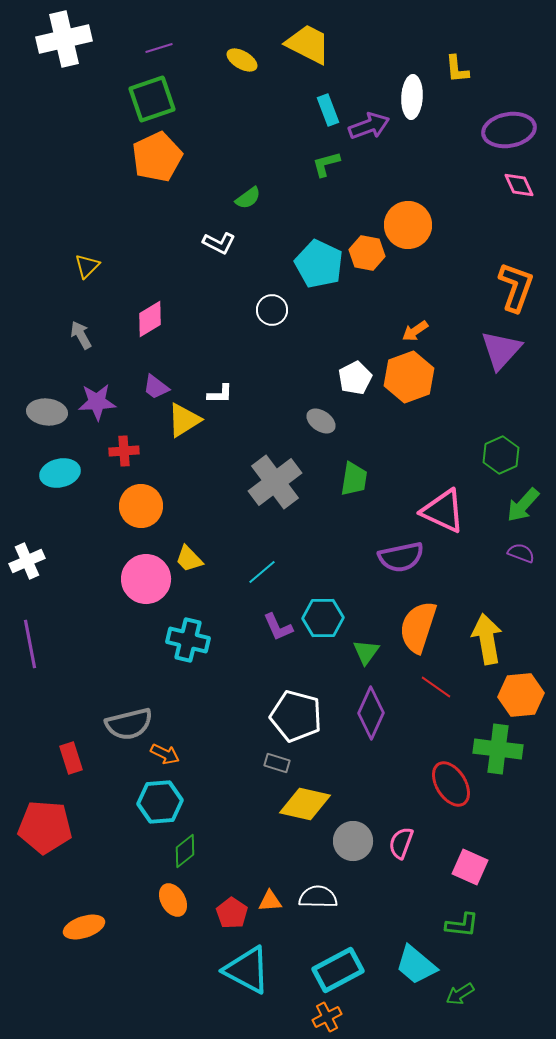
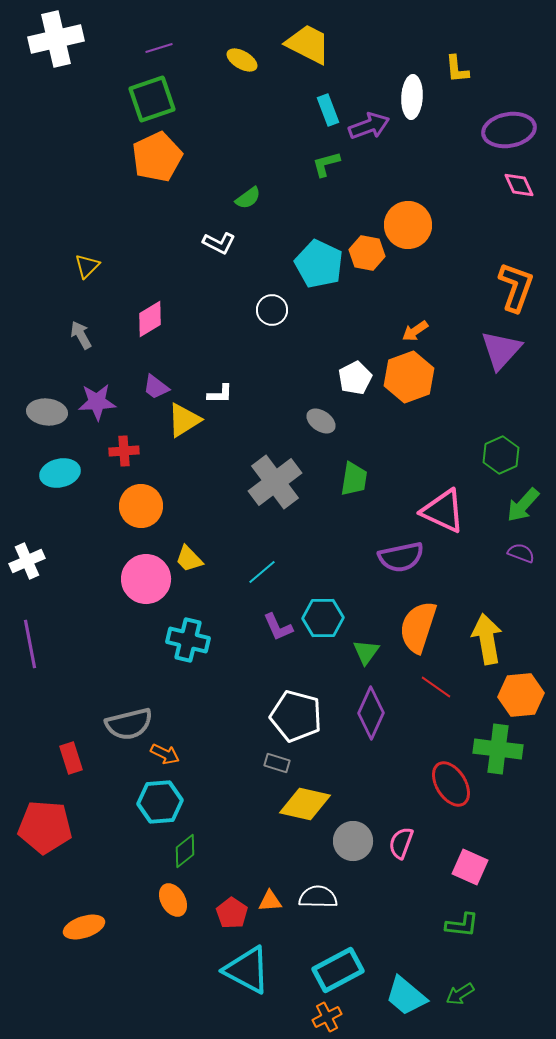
white cross at (64, 39): moved 8 px left
cyan trapezoid at (416, 965): moved 10 px left, 31 px down
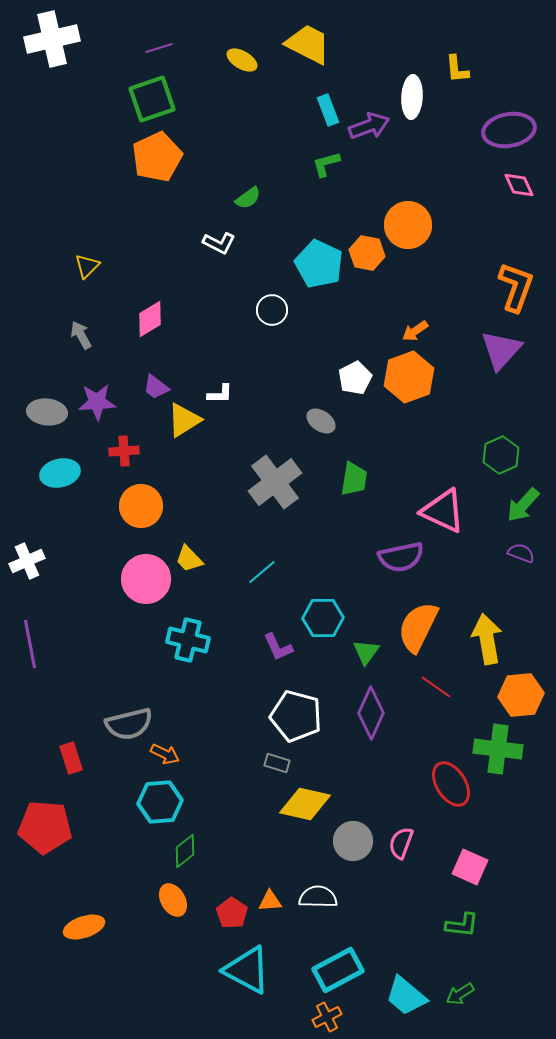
white cross at (56, 39): moved 4 px left
purple L-shape at (278, 627): moved 20 px down
orange semicircle at (418, 627): rotated 8 degrees clockwise
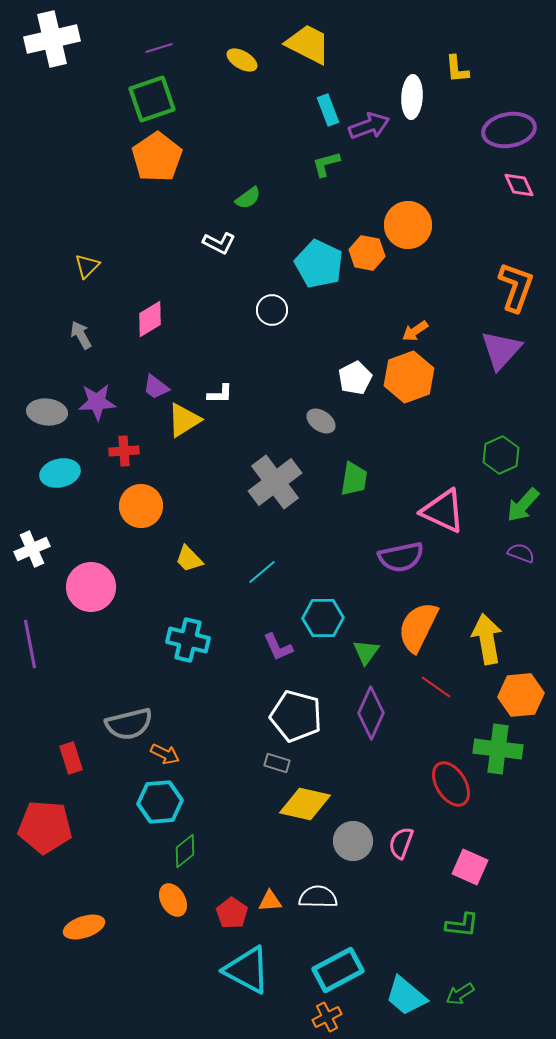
orange pentagon at (157, 157): rotated 9 degrees counterclockwise
white cross at (27, 561): moved 5 px right, 12 px up
pink circle at (146, 579): moved 55 px left, 8 px down
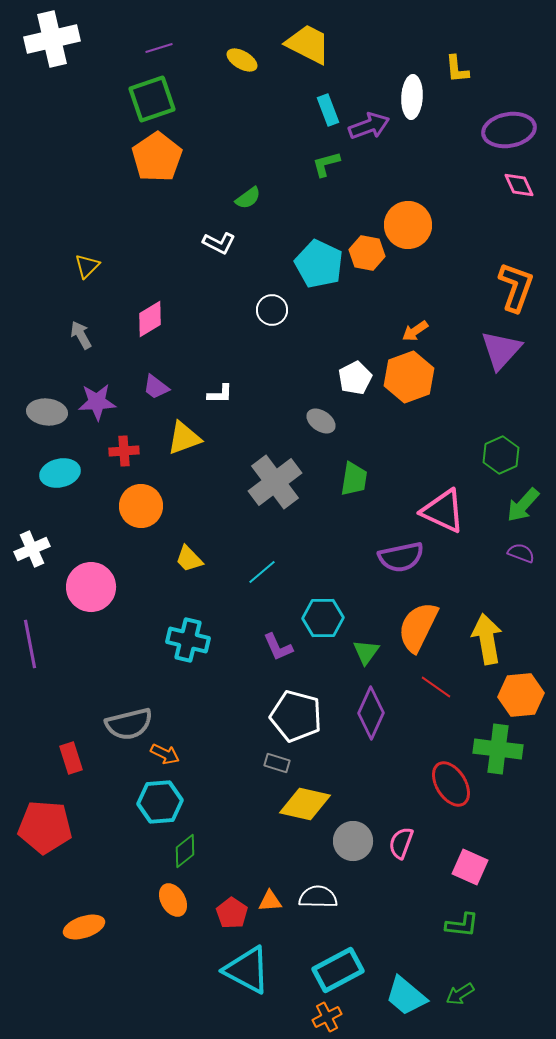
yellow triangle at (184, 420): moved 18 px down; rotated 12 degrees clockwise
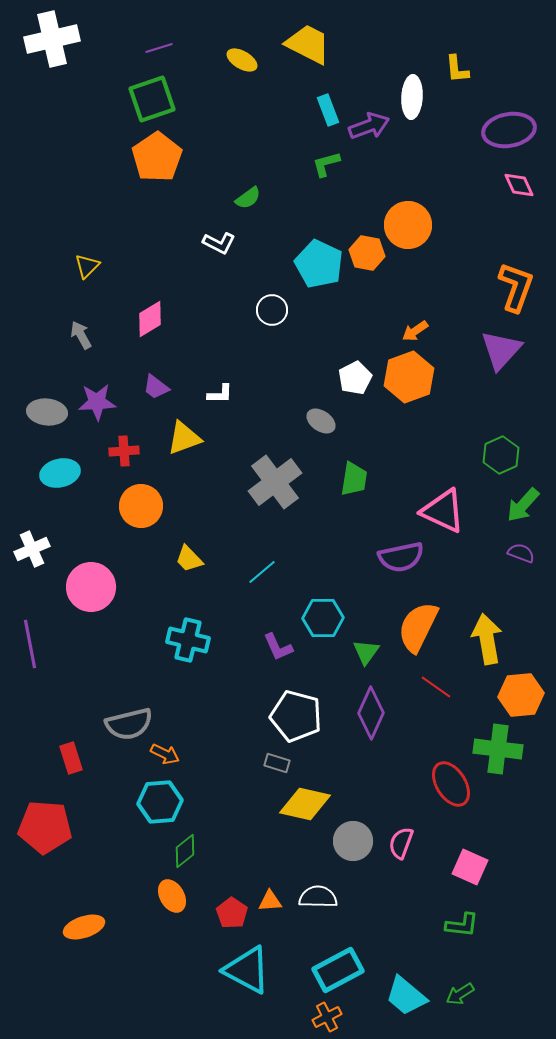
orange ellipse at (173, 900): moved 1 px left, 4 px up
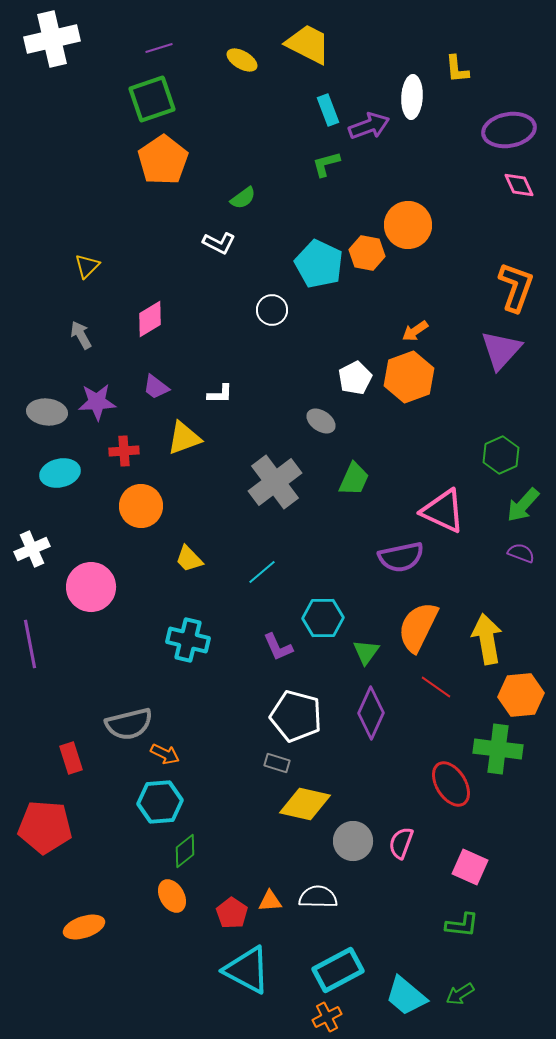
orange pentagon at (157, 157): moved 6 px right, 3 px down
green semicircle at (248, 198): moved 5 px left
green trapezoid at (354, 479): rotated 15 degrees clockwise
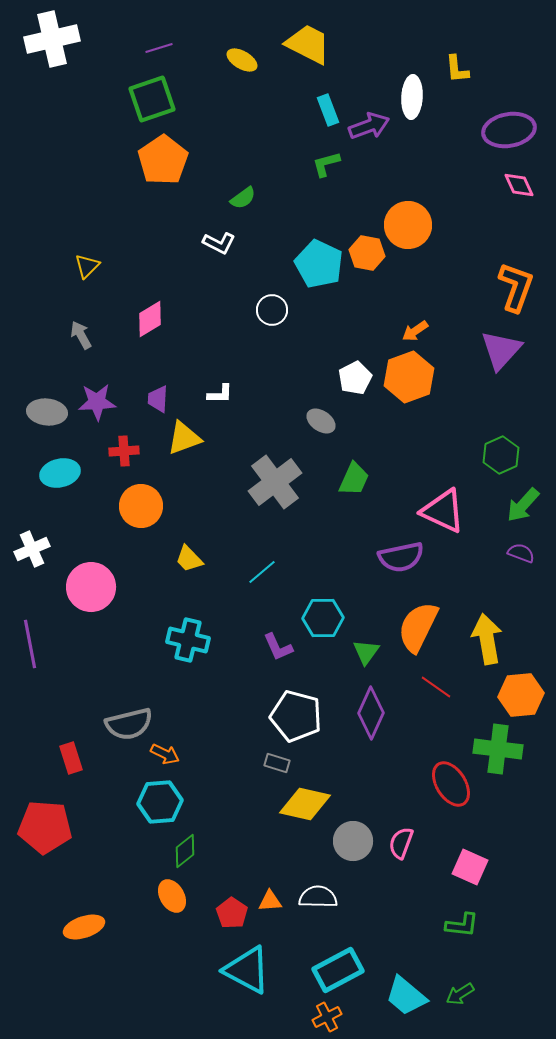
purple trapezoid at (156, 387): moved 2 px right, 12 px down; rotated 56 degrees clockwise
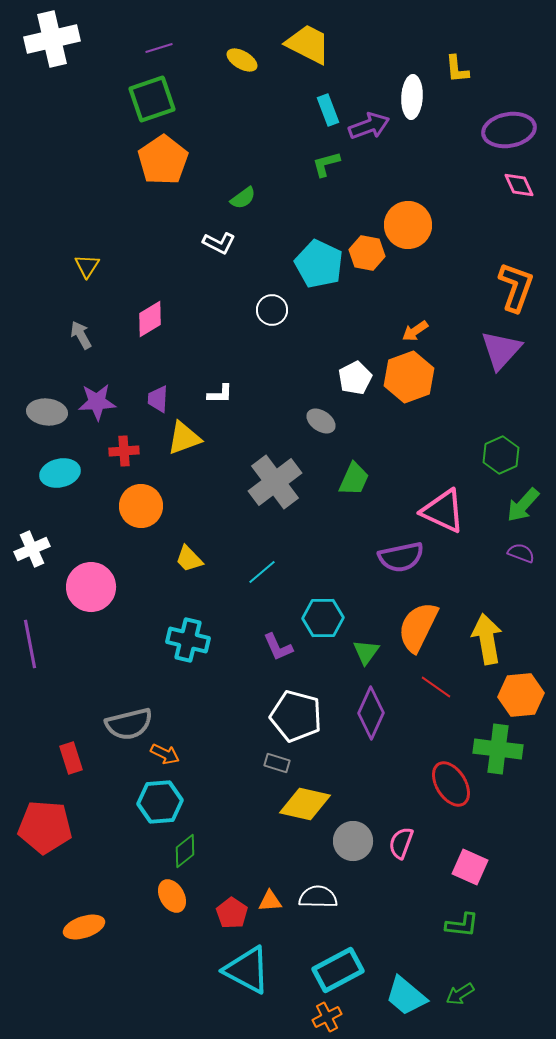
yellow triangle at (87, 266): rotated 12 degrees counterclockwise
